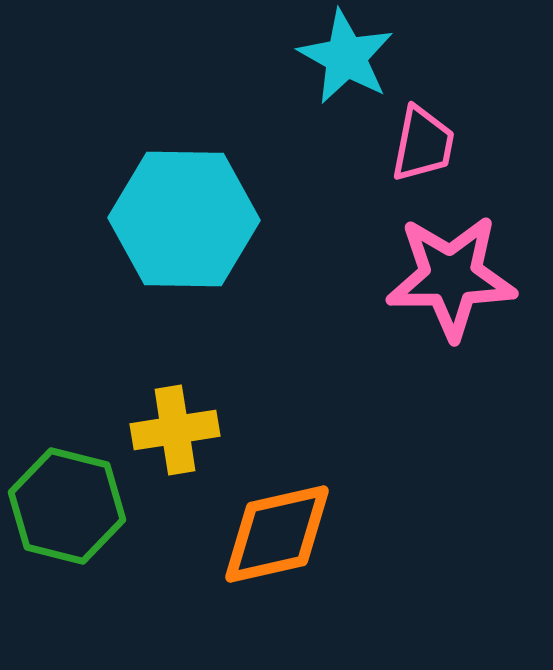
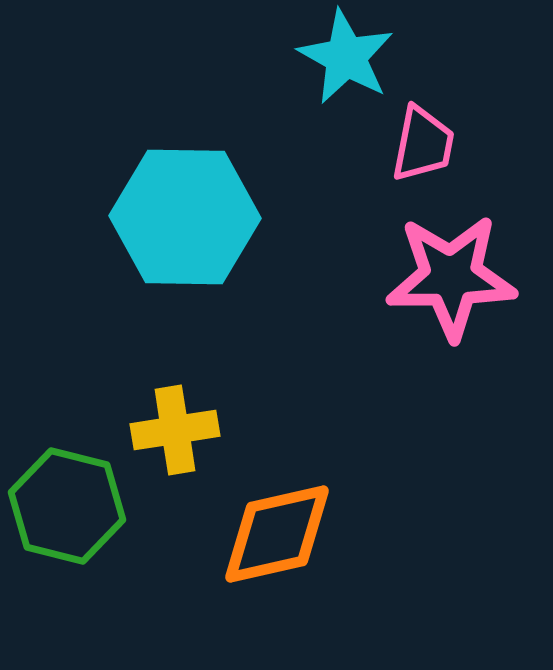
cyan hexagon: moved 1 px right, 2 px up
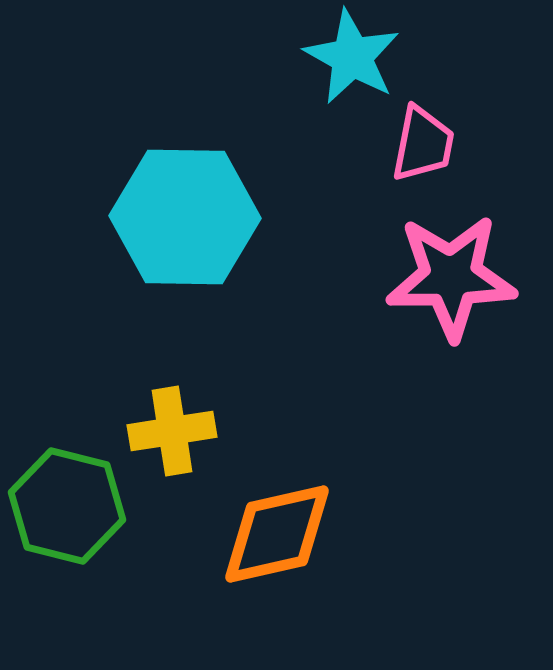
cyan star: moved 6 px right
yellow cross: moved 3 px left, 1 px down
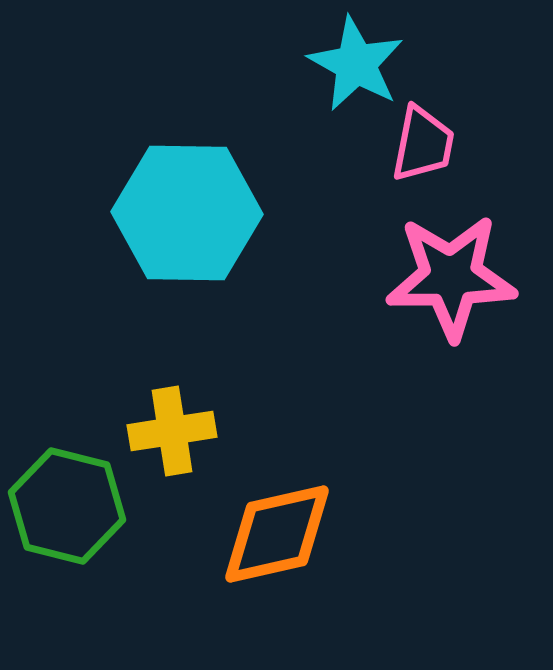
cyan star: moved 4 px right, 7 px down
cyan hexagon: moved 2 px right, 4 px up
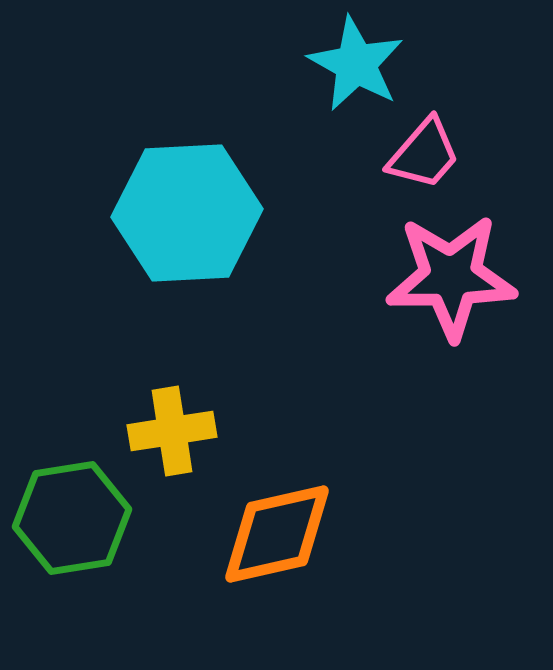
pink trapezoid: moved 1 px right, 10 px down; rotated 30 degrees clockwise
cyan hexagon: rotated 4 degrees counterclockwise
green hexagon: moved 5 px right, 12 px down; rotated 23 degrees counterclockwise
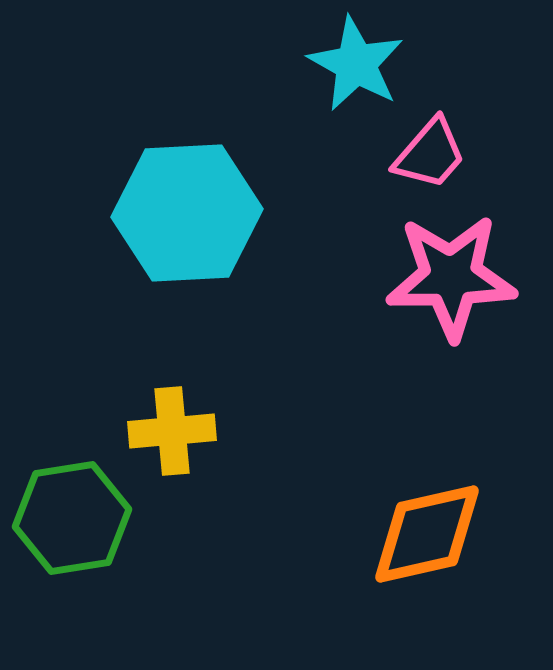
pink trapezoid: moved 6 px right
yellow cross: rotated 4 degrees clockwise
orange diamond: moved 150 px right
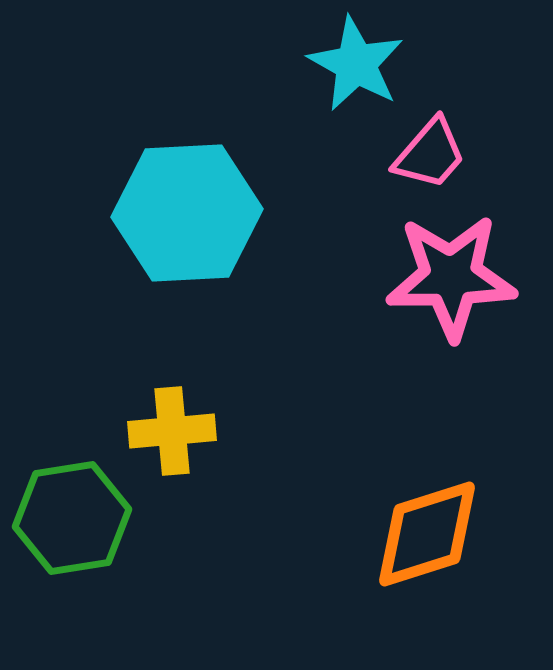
orange diamond: rotated 5 degrees counterclockwise
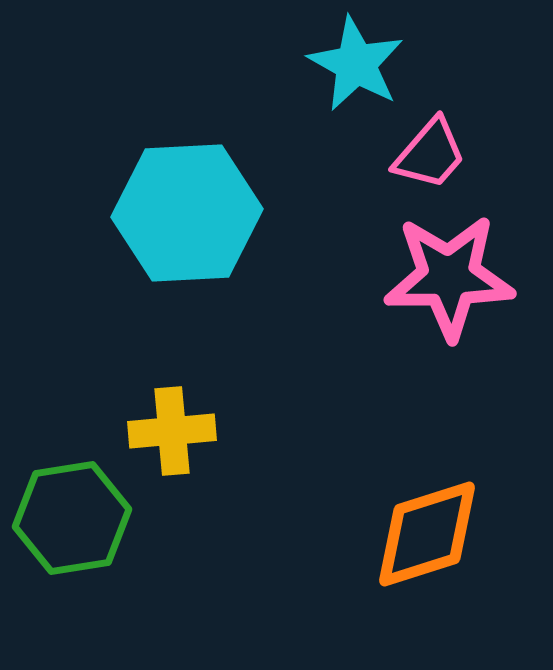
pink star: moved 2 px left
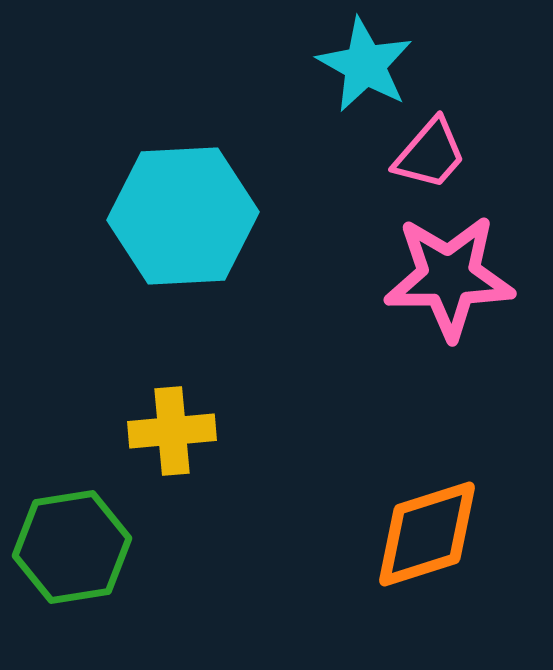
cyan star: moved 9 px right, 1 px down
cyan hexagon: moved 4 px left, 3 px down
green hexagon: moved 29 px down
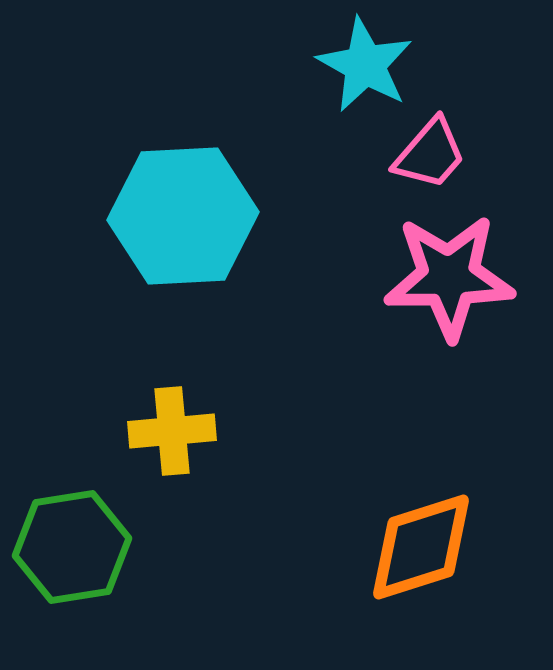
orange diamond: moved 6 px left, 13 px down
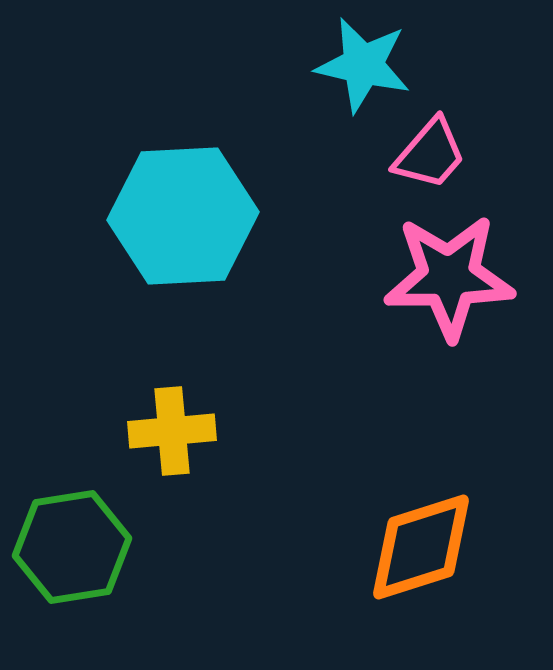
cyan star: moved 2 px left; rotated 16 degrees counterclockwise
